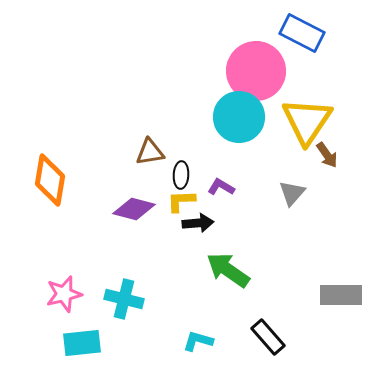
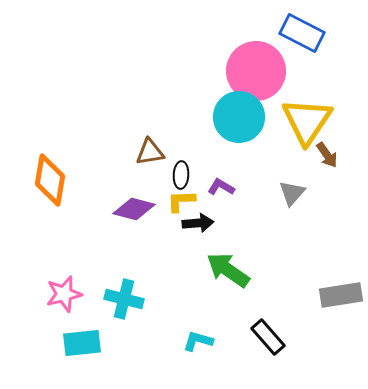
gray rectangle: rotated 9 degrees counterclockwise
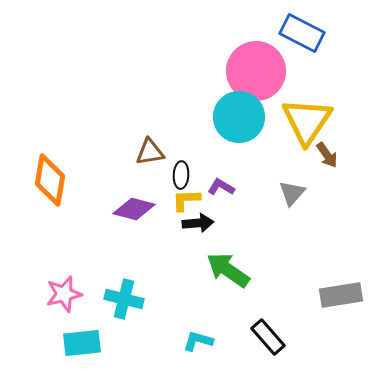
yellow L-shape: moved 5 px right, 1 px up
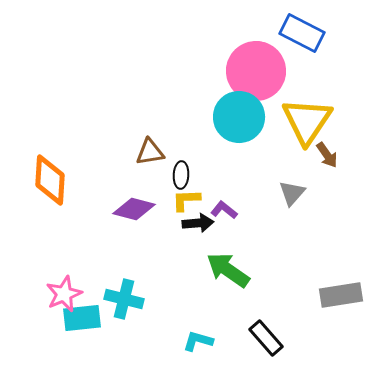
orange diamond: rotated 6 degrees counterclockwise
purple L-shape: moved 3 px right, 23 px down; rotated 8 degrees clockwise
pink star: rotated 9 degrees counterclockwise
black rectangle: moved 2 px left, 1 px down
cyan rectangle: moved 25 px up
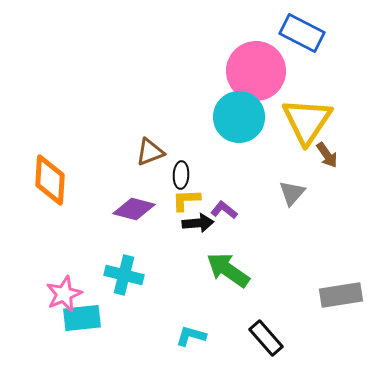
brown triangle: rotated 12 degrees counterclockwise
cyan cross: moved 24 px up
cyan L-shape: moved 7 px left, 5 px up
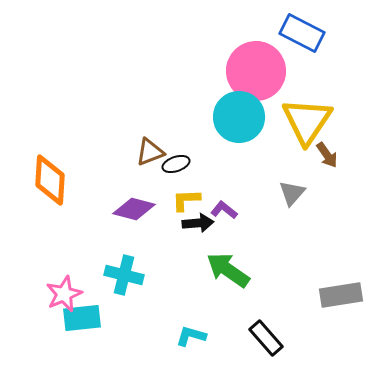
black ellipse: moved 5 px left, 11 px up; rotated 68 degrees clockwise
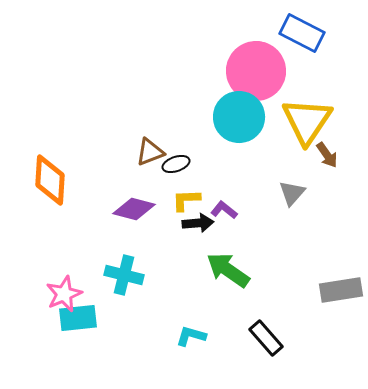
gray rectangle: moved 5 px up
cyan rectangle: moved 4 px left
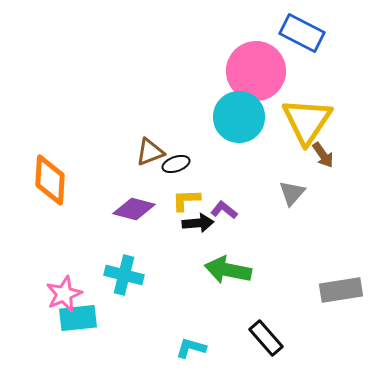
brown arrow: moved 4 px left
green arrow: rotated 24 degrees counterclockwise
cyan L-shape: moved 12 px down
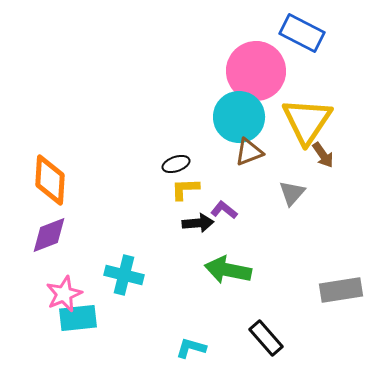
brown triangle: moved 99 px right
yellow L-shape: moved 1 px left, 11 px up
purple diamond: moved 85 px left, 26 px down; rotated 36 degrees counterclockwise
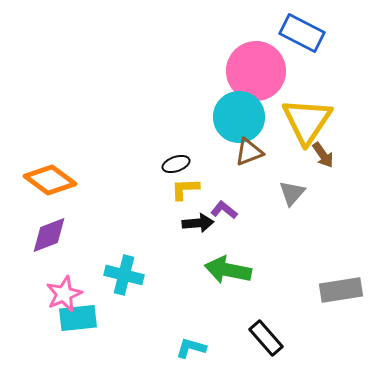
orange diamond: rotated 57 degrees counterclockwise
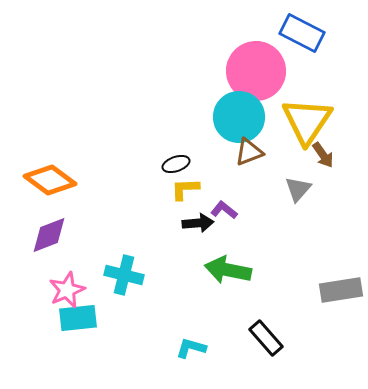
gray triangle: moved 6 px right, 4 px up
pink star: moved 3 px right, 4 px up
